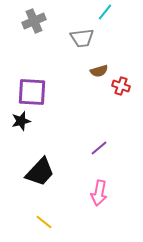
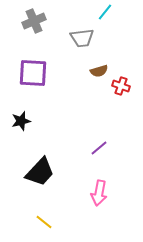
purple square: moved 1 px right, 19 px up
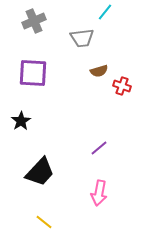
red cross: moved 1 px right
black star: rotated 18 degrees counterclockwise
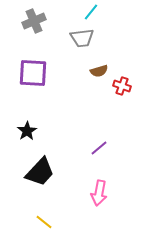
cyan line: moved 14 px left
black star: moved 6 px right, 10 px down
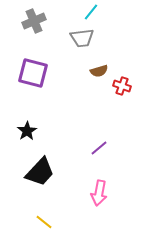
purple square: rotated 12 degrees clockwise
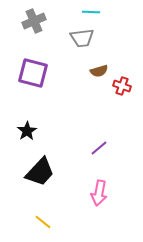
cyan line: rotated 54 degrees clockwise
yellow line: moved 1 px left
